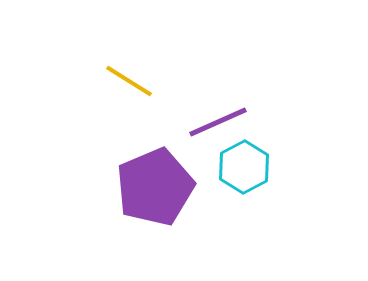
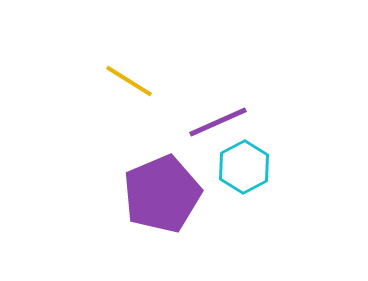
purple pentagon: moved 7 px right, 7 px down
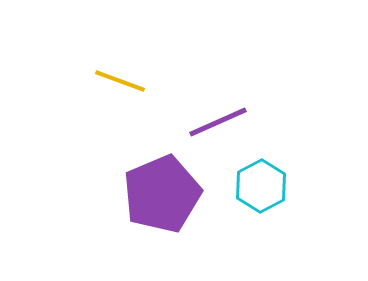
yellow line: moved 9 px left; rotated 12 degrees counterclockwise
cyan hexagon: moved 17 px right, 19 px down
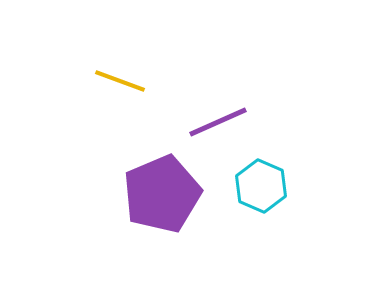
cyan hexagon: rotated 9 degrees counterclockwise
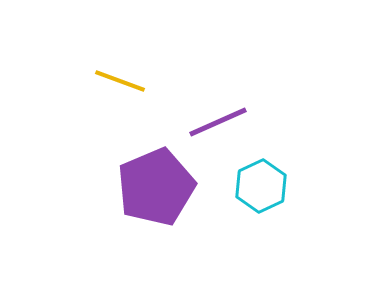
cyan hexagon: rotated 12 degrees clockwise
purple pentagon: moved 6 px left, 7 px up
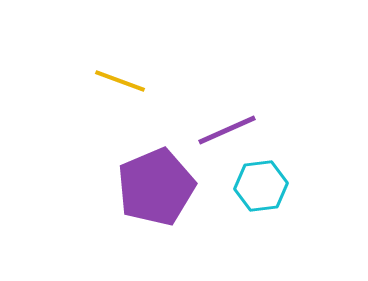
purple line: moved 9 px right, 8 px down
cyan hexagon: rotated 18 degrees clockwise
